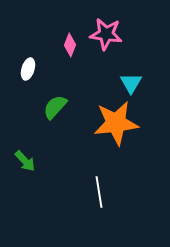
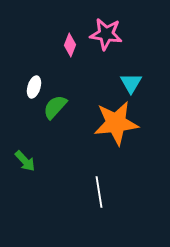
white ellipse: moved 6 px right, 18 px down
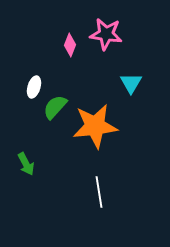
orange star: moved 21 px left, 3 px down
green arrow: moved 1 px right, 3 px down; rotated 15 degrees clockwise
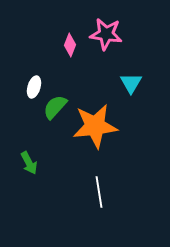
green arrow: moved 3 px right, 1 px up
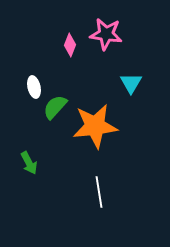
white ellipse: rotated 30 degrees counterclockwise
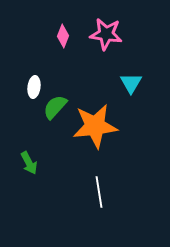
pink diamond: moved 7 px left, 9 px up
white ellipse: rotated 20 degrees clockwise
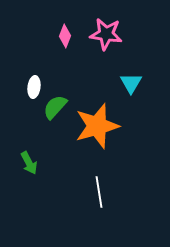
pink diamond: moved 2 px right
orange star: moved 2 px right; rotated 9 degrees counterclockwise
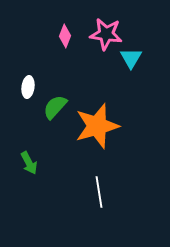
cyan triangle: moved 25 px up
white ellipse: moved 6 px left
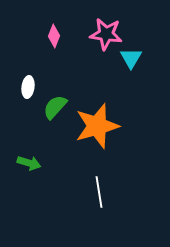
pink diamond: moved 11 px left
green arrow: rotated 45 degrees counterclockwise
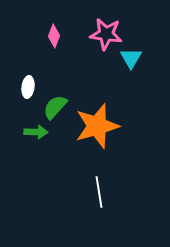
green arrow: moved 7 px right, 31 px up; rotated 15 degrees counterclockwise
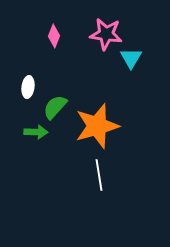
white line: moved 17 px up
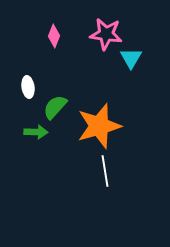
white ellipse: rotated 15 degrees counterclockwise
orange star: moved 2 px right
white line: moved 6 px right, 4 px up
